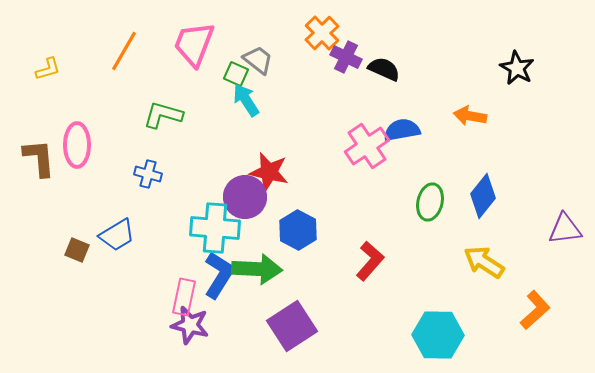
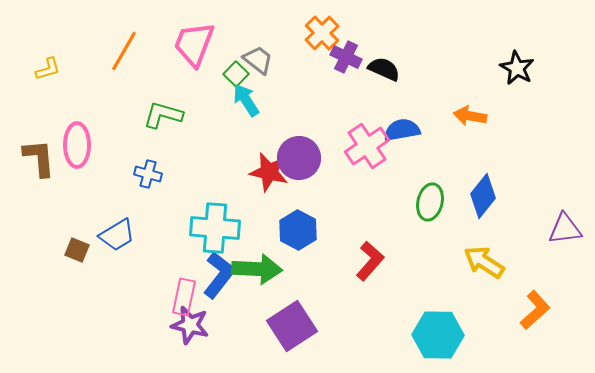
green square: rotated 20 degrees clockwise
purple circle: moved 54 px right, 39 px up
blue L-shape: rotated 6 degrees clockwise
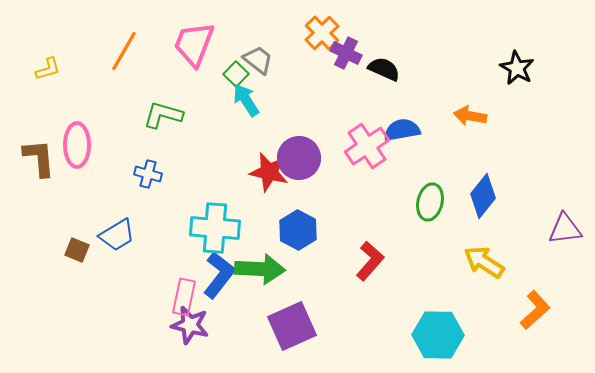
purple cross: moved 4 px up
green arrow: moved 3 px right
purple square: rotated 9 degrees clockwise
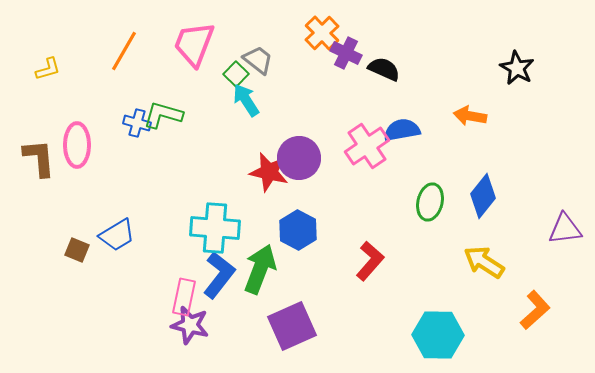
blue cross: moved 11 px left, 51 px up
green arrow: rotated 72 degrees counterclockwise
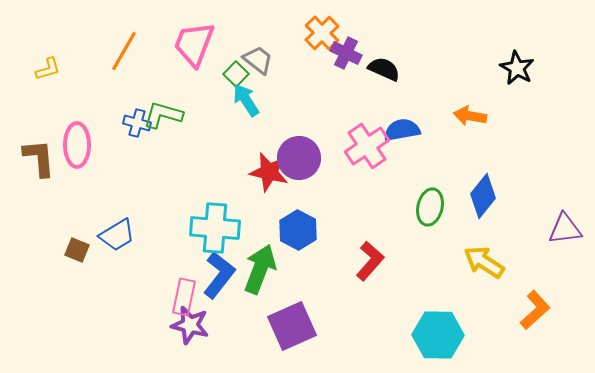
green ellipse: moved 5 px down
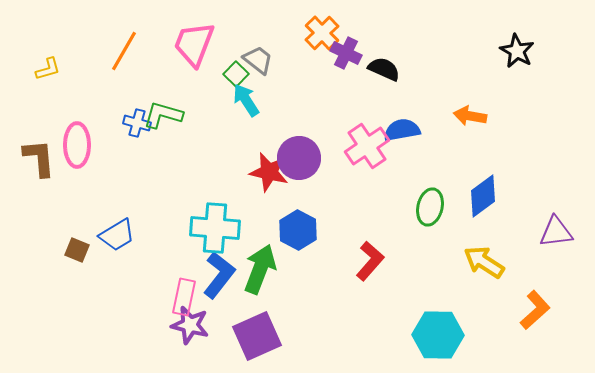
black star: moved 17 px up
blue diamond: rotated 15 degrees clockwise
purple triangle: moved 9 px left, 3 px down
purple square: moved 35 px left, 10 px down
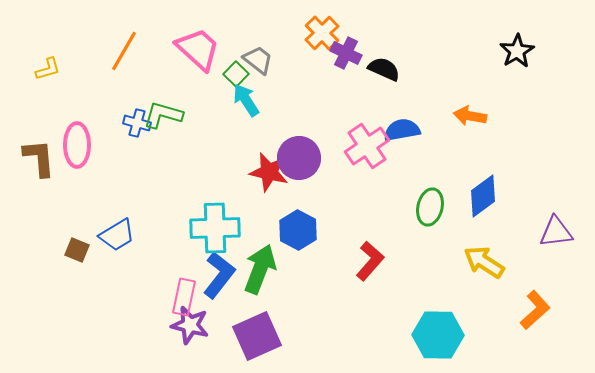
pink trapezoid: moved 4 px right, 5 px down; rotated 111 degrees clockwise
black star: rotated 12 degrees clockwise
cyan cross: rotated 6 degrees counterclockwise
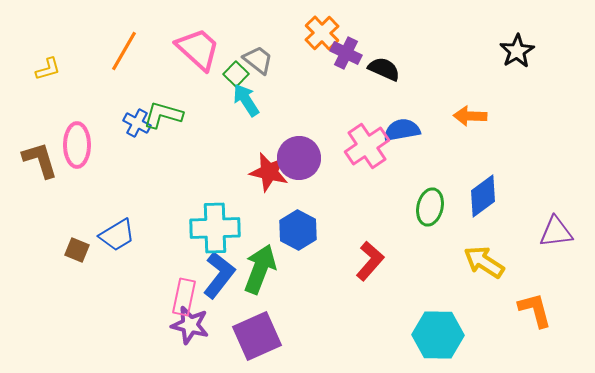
orange arrow: rotated 8 degrees counterclockwise
blue cross: rotated 12 degrees clockwise
brown L-shape: moved 1 px right, 2 px down; rotated 12 degrees counterclockwise
orange L-shape: rotated 63 degrees counterclockwise
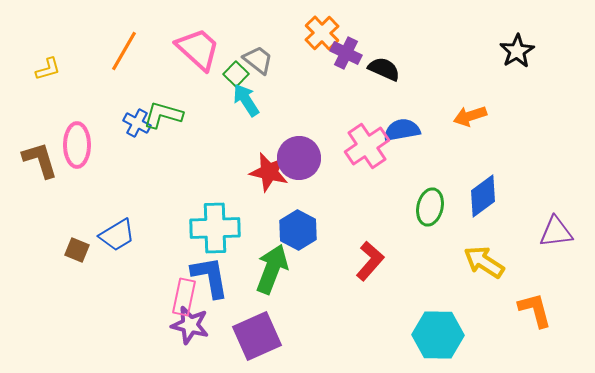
orange arrow: rotated 20 degrees counterclockwise
green arrow: moved 12 px right
blue L-shape: moved 9 px left, 2 px down; rotated 48 degrees counterclockwise
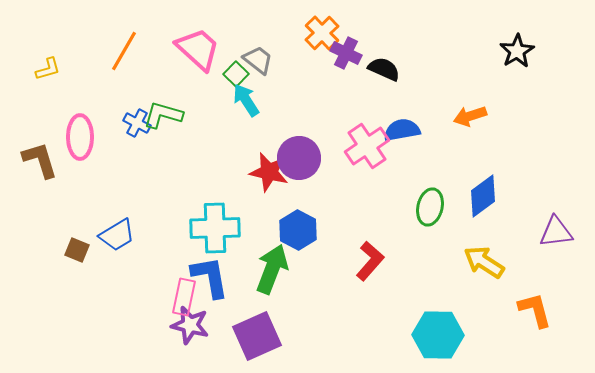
pink ellipse: moved 3 px right, 8 px up
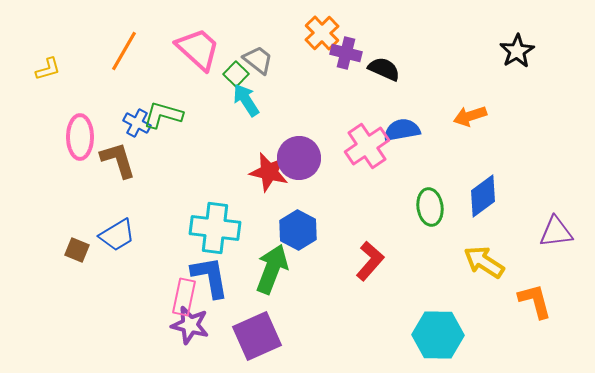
purple cross: rotated 12 degrees counterclockwise
brown L-shape: moved 78 px right
green ellipse: rotated 21 degrees counterclockwise
cyan cross: rotated 9 degrees clockwise
orange L-shape: moved 9 px up
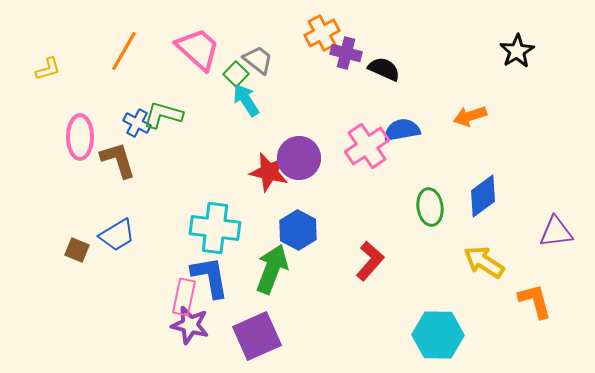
orange cross: rotated 16 degrees clockwise
